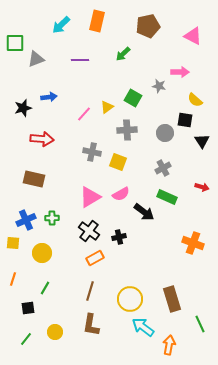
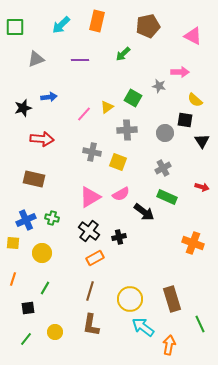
green square at (15, 43): moved 16 px up
green cross at (52, 218): rotated 16 degrees clockwise
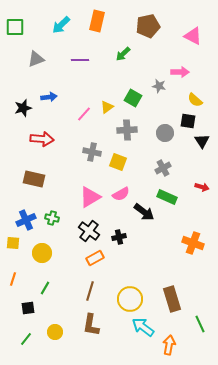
black square at (185, 120): moved 3 px right, 1 px down
